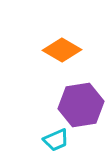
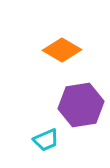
cyan trapezoid: moved 10 px left
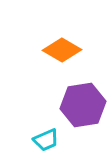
purple hexagon: moved 2 px right
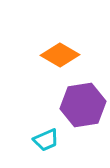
orange diamond: moved 2 px left, 5 px down
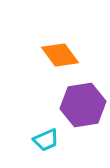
orange diamond: rotated 24 degrees clockwise
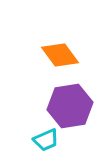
purple hexagon: moved 13 px left, 1 px down
